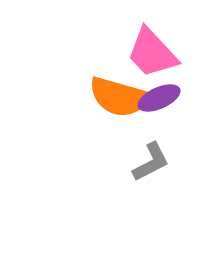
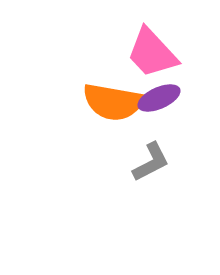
orange semicircle: moved 6 px left, 5 px down; rotated 6 degrees counterclockwise
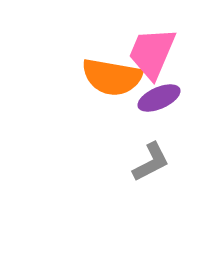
pink trapezoid: rotated 66 degrees clockwise
orange semicircle: moved 1 px left, 25 px up
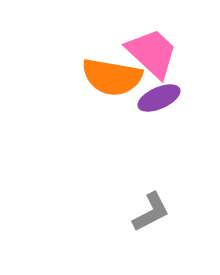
pink trapezoid: rotated 110 degrees clockwise
gray L-shape: moved 50 px down
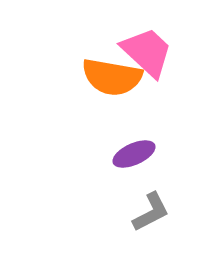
pink trapezoid: moved 5 px left, 1 px up
purple ellipse: moved 25 px left, 56 px down
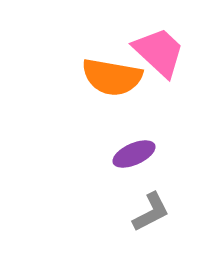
pink trapezoid: moved 12 px right
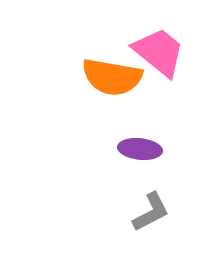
pink trapezoid: rotated 4 degrees counterclockwise
purple ellipse: moved 6 px right, 5 px up; rotated 30 degrees clockwise
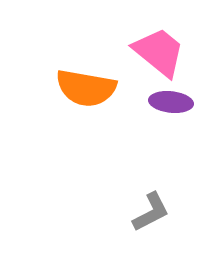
orange semicircle: moved 26 px left, 11 px down
purple ellipse: moved 31 px right, 47 px up
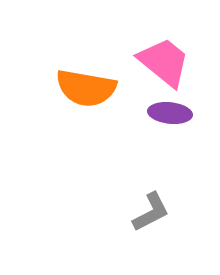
pink trapezoid: moved 5 px right, 10 px down
purple ellipse: moved 1 px left, 11 px down
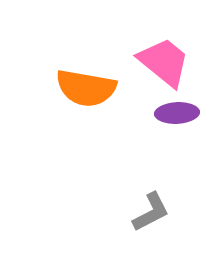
purple ellipse: moved 7 px right; rotated 9 degrees counterclockwise
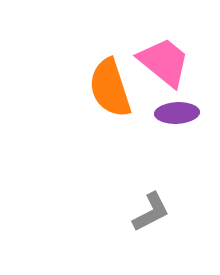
orange semicircle: moved 24 px right; rotated 62 degrees clockwise
